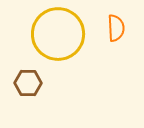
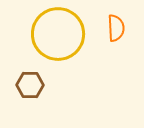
brown hexagon: moved 2 px right, 2 px down
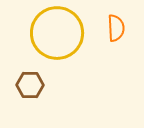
yellow circle: moved 1 px left, 1 px up
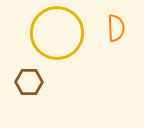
brown hexagon: moved 1 px left, 3 px up
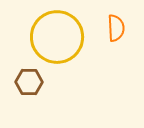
yellow circle: moved 4 px down
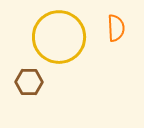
yellow circle: moved 2 px right
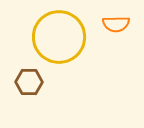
orange semicircle: moved 4 px up; rotated 92 degrees clockwise
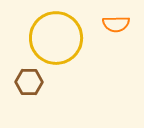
yellow circle: moved 3 px left, 1 px down
